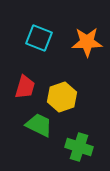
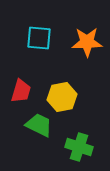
cyan square: rotated 16 degrees counterclockwise
red trapezoid: moved 4 px left, 4 px down
yellow hexagon: rotated 8 degrees clockwise
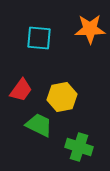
orange star: moved 3 px right, 13 px up
red trapezoid: moved 1 px up; rotated 20 degrees clockwise
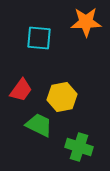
orange star: moved 4 px left, 7 px up
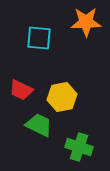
red trapezoid: rotated 80 degrees clockwise
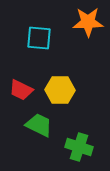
orange star: moved 2 px right
yellow hexagon: moved 2 px left, 7 px up; rotated 12 degrees clockwise
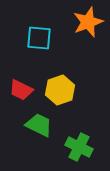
orange star: rotated 20 degrees counterclockwise
yellow hexagon: rotated 20 degrees counterclockwise
green cross: rotated 8 degrees clockwise
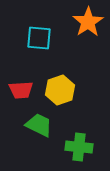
orange star: rotated 12 degrees counterclockwise
red trapezoid: rotated 30 degrees counterclockwise
green cross: rotated 20 degrees counterclockwise
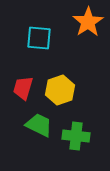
red trapezoid: moved 2 px right, 2 px up; rotated 110 degrees clockwise
green cross: moved 3 px left, 11 px up
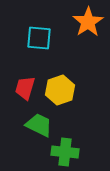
red trapezoid: moved 2 px right
green cross: moved 11 px left, 16 px down
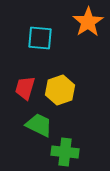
cyan square: moved 1 px right
